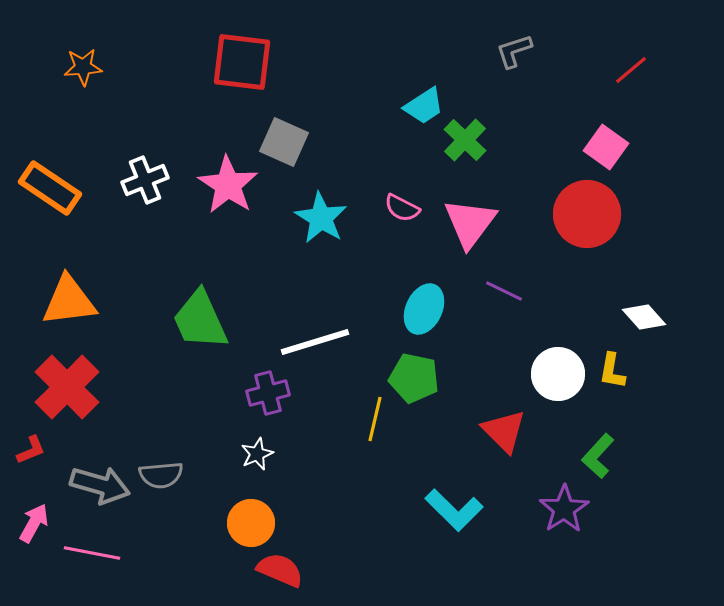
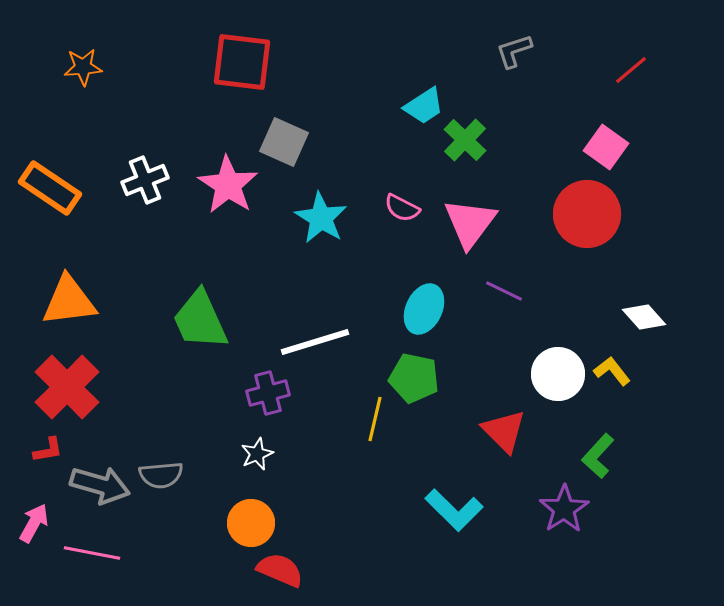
yellow L-shape: rotated 132 degrees clockwise
red L-shape: moved 17 px right; rotated 12 degrees clockwise
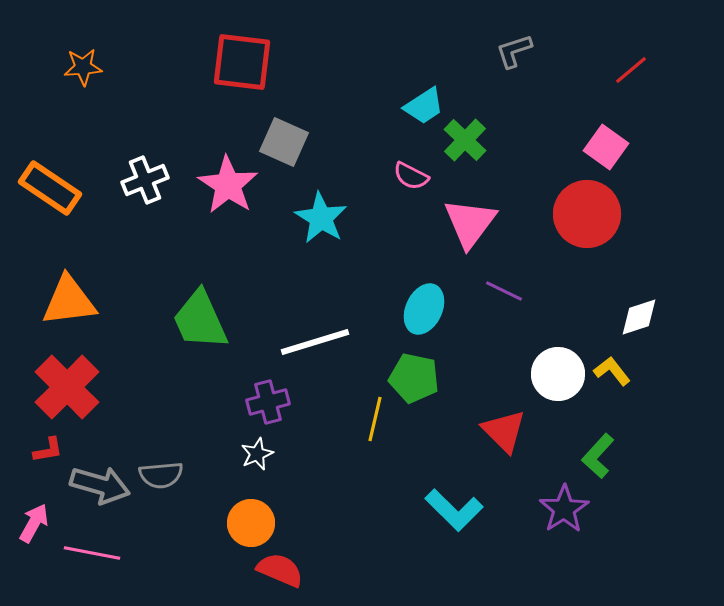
pink semicircle: moved 9 px right, 32 px up
white diamond: moved 5 px left; rotated 66 degrees counterclockwise
purple cross: moved 9 px down
